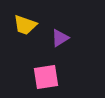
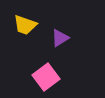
pink square: rotated 28 degrees counterclockwise
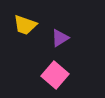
pink square: moved 9 px right, 2 px up; rotated 12 degrees counterclockwise
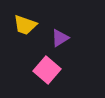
pink square: moved 8 px left, 5 px up
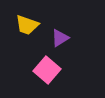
yellow trapezoid: moved 2 px right
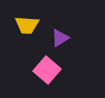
yellow trapezoid: rotated 15 degrees counterclockwise
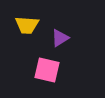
pink square: rotated 28 degrees counterclockwise
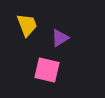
yellow trapezoid: rotated 115 degrees counterclockwise
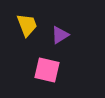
purple triangle: moved 3 px up
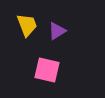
purple triangle: moved 3 px left, 4 px up
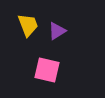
yellow trapezoid: moved 1 px right
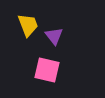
purple triangle: moved 3 px left, 5 px down; rotated 36 degrees counterclockwise
